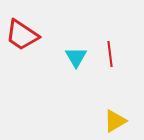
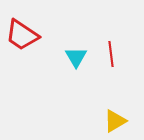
red line: moved 1 px right
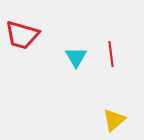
red trapezoid: rotated 18 degrees counterclockwise
yellow triangle: moved 1 px left, 1 px up; rotated 10 degrees counterclockwise
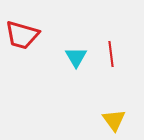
yellow triangle: rotated 25 degrees counterclockwise
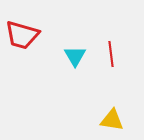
cyan triangle: moved 1 px left, 1 px up
yellow triangle: moved 2 px left; rotated 45 degrees counterclockwise
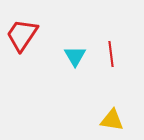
red trapezoid: rotated 108 degrees clockwise
